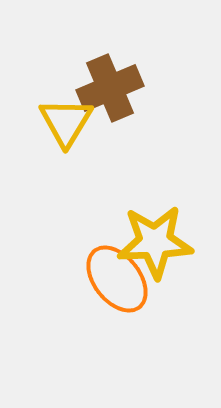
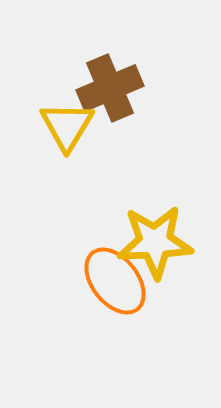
yellow triangle: moved 1 px right, 4 px down
orange ellipse: moved 2 px left, 2 px down
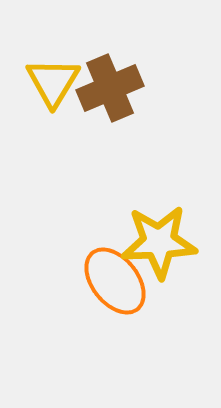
yellow triangle: moved 14 px left, 44 px up
yellow star: moved 4 px right
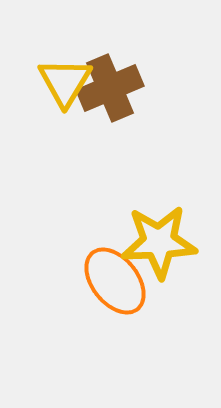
yellow triangle: moved 12 px right
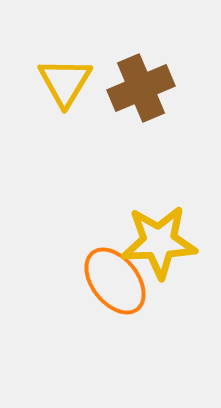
brown cross: moved 31 px right
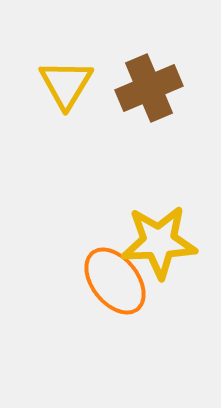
yellow triangle: moved 1 px right, 2 px down
brown cross: moved 8 px right
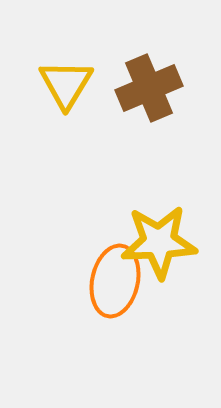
orange ellipse: rotated 50 degrees clockwise
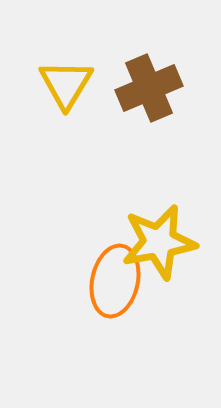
yellow star: rotated 8 degrees counterclockwise
